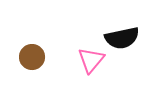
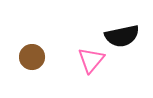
black semicircle: moved 2 px up
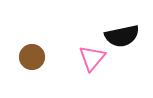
pink triangle: moved 1 px right, 2 px up
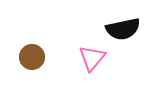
black semicircle: moved 1 px right, 7 px up
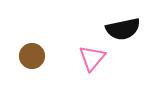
brown circle: moved 1 px up
